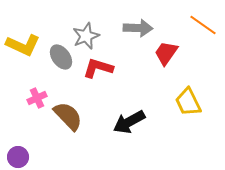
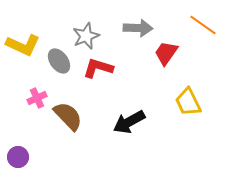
gray ellipse: moved 2 px left, 4 px down
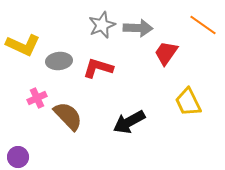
gray star: moved 16 px right, 11 px up
gray ellipse: rotated 60 degrees counterclockwise
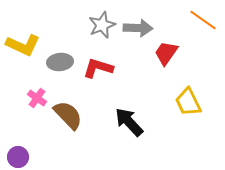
orange line: moved 5 px up
gray ellipse: moved 1 px right, 1 px down
pink cross: rotated 30 degrees counterclockwise
brown semicircle: moved 1 px up
black arrow: rotated 76 degrees clockwise
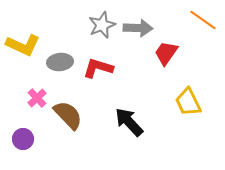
pink cross: rotated 12 degrees clockwise
purple circle: moved 5 px right, 18 px up
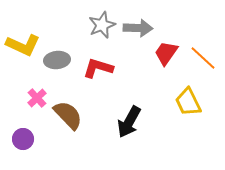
orange line: moved 38 px down; rotated 8 degrees clockwise
gray ellipse: moved 3 px left, 2 px up
black arrow: rotated 108 degrees counterclockwise
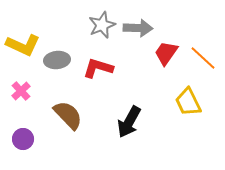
pink cross: moved 16 px left, 7 px up
